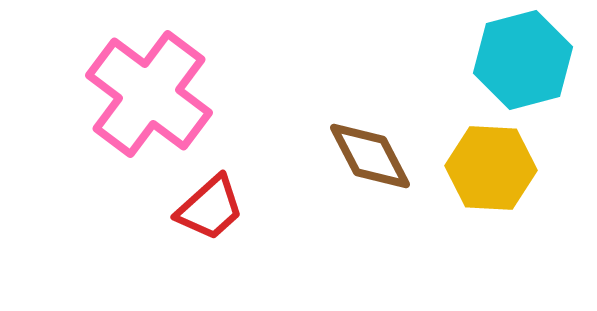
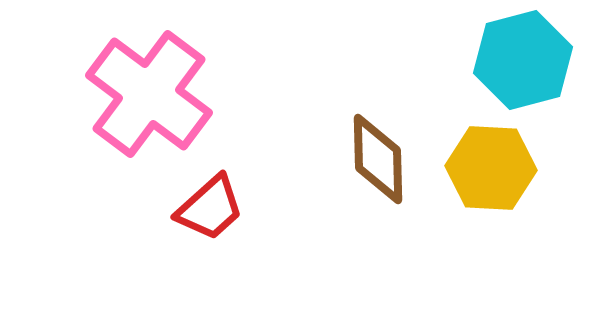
brown diamond: moved 8 px right, 3 px down; rotated 26 degrees clockwise
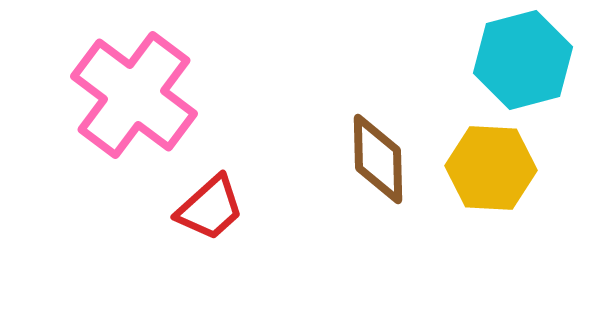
pink cross: moved 15 px left, 1 px down
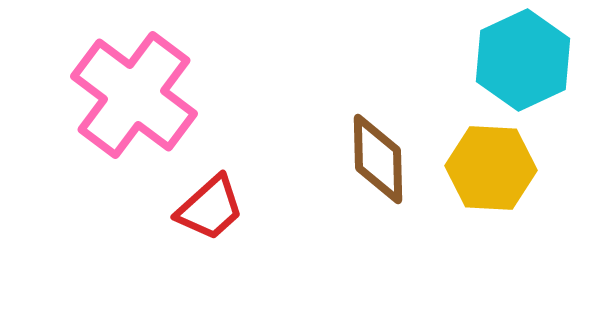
cyan hexagon: rotated 10 degrees counterclockwise
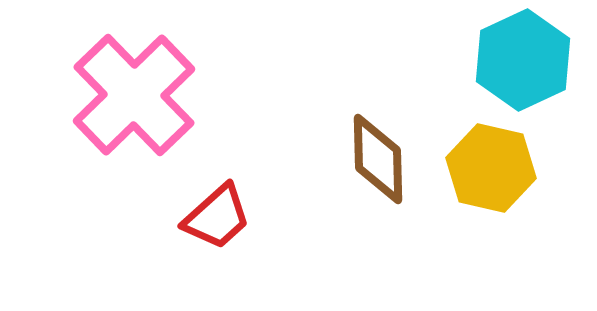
pink cross: rotated 9 degrees clockwise
yellow hexagon: rotated 10 degrees clockwise
red trapezoid: moved 7 px right, 9 px down
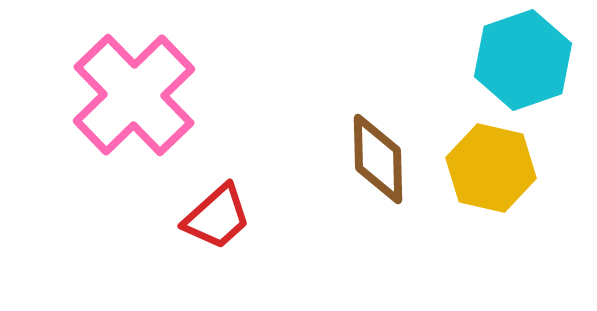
cyan hexagon: rotated 6 degrees clockwise
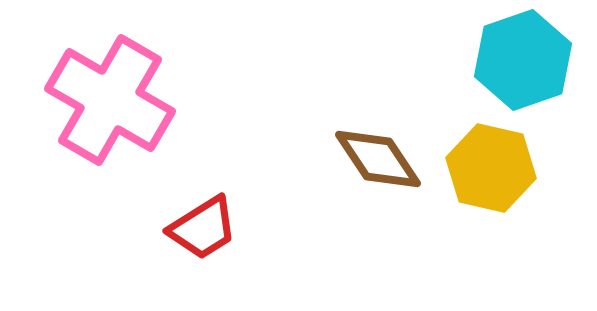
pink cross: moved 24 px left, 5 px down; rotated 16 degrees counterclockwise
brown diamond: rotated 32 degrees counterclockwise
red trapezoid: moved 14 px left, 11 px down; rotated 10 degrees clockwise
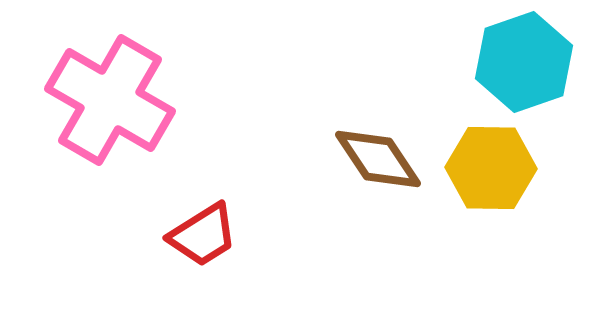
cyan hexagon: moved 1 px right, 2 px down
yellow hexagon: rotated 12 degrees counterclockwise
red trapezoid: moved 7 px down
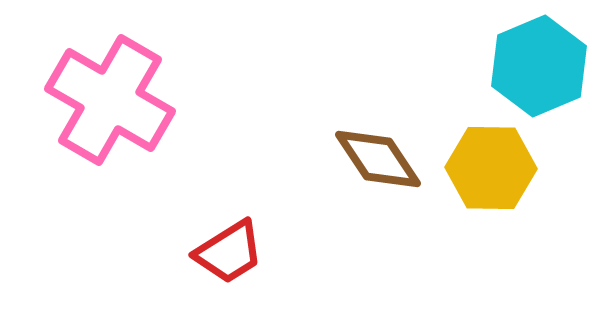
cyan hexagon: moved 15 px right, 4 px down; rotated 4 degrees counterclockwise
red trapezoid: moved 26 px right, 17 px down
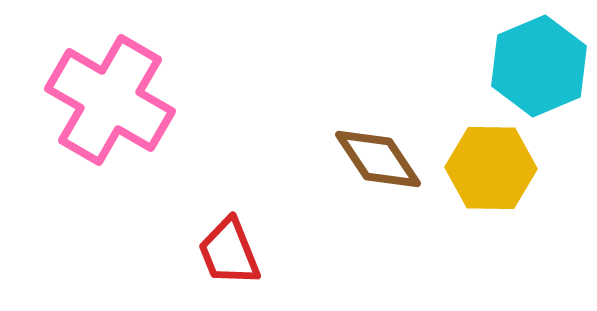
red trapezoid: rotated 100 degrees clockwise
